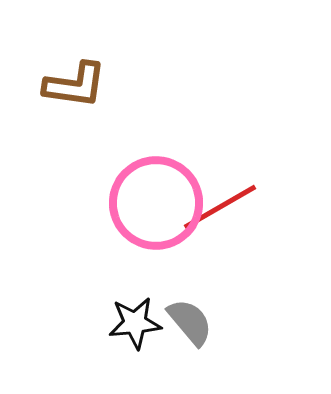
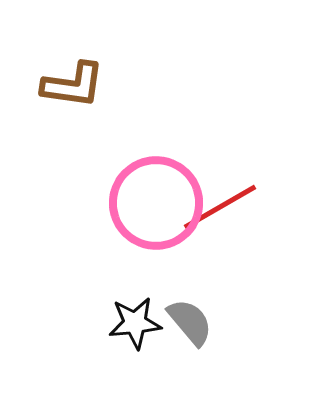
brown L-shape: moved 2 px left
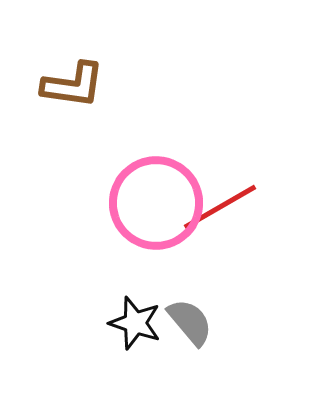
black star: rotated 24 degrees clockwise
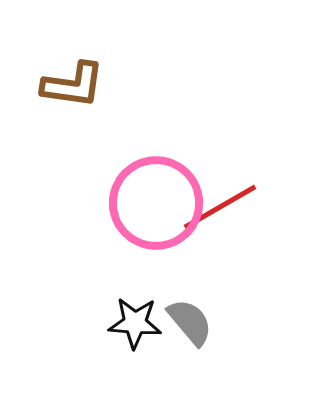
black star: rotated 14 degrees counterclockwise
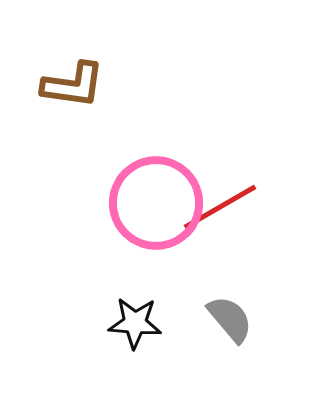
gray semicircle: moved 40 px right, 3 px up
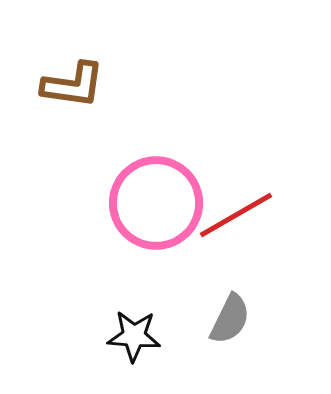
red line: moved 16 px right, 8 px down
gray semicircle: rotated 66 degrees clockwise
black star: moved 1 px left, 13 px down
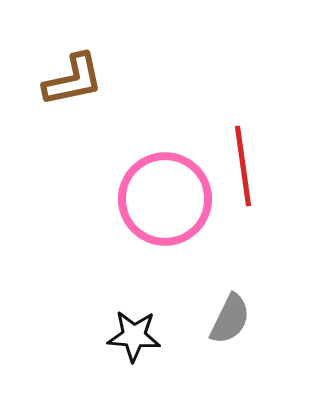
brown L-shape: moved 5 px up; rotated 20 degrees counterclockwise
pink circle: moved 9 px right, 4 px up
red line: moved 7 px right, 49 px up; rotated 68 degrees counterclockwise
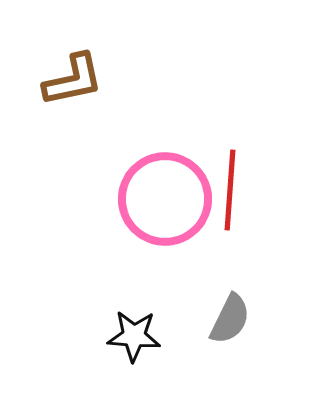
red line: moved 13 px left, 24 px down; rotated 12 degrees clockwise
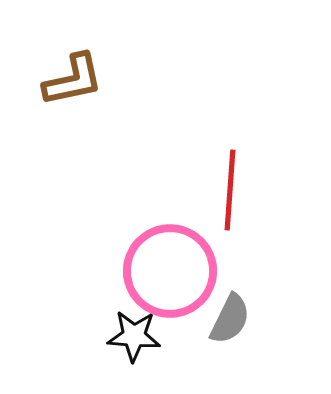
pink circle: moved 5 px right, 72 px down
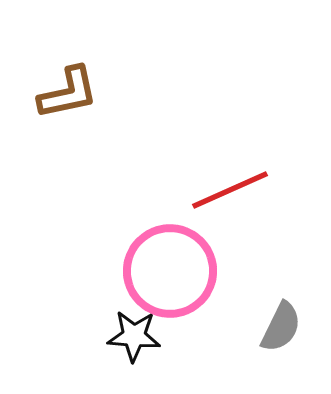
brown L-shape: moved 5 px left, 13 px down
red line: rotated 62 degrees clockwise
gray semicircle: moved 51 px right, 8 px down
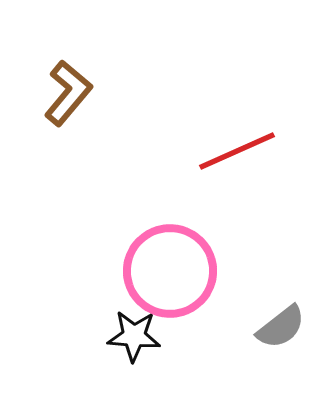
brown L-shape: rotated 38 degrees counterclockwise
red line: moved 7 px right, 39 px up
gray semicircle: rotated 26 degrees clockwise
